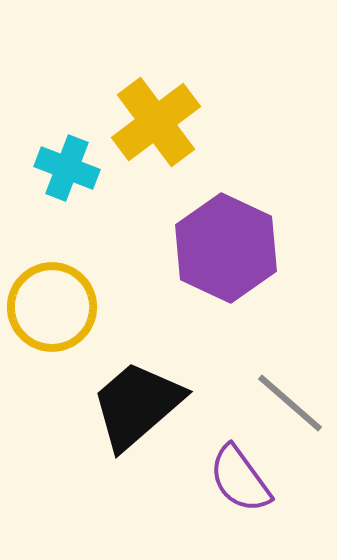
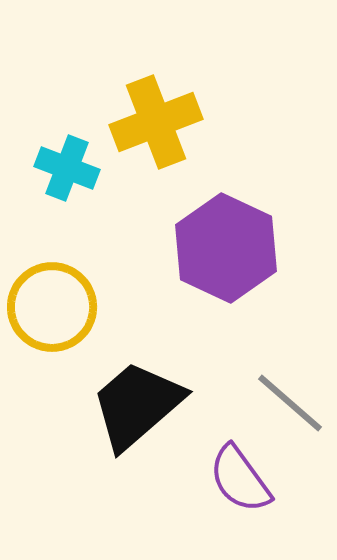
yellow cross: rotated 16 degrees clockwise
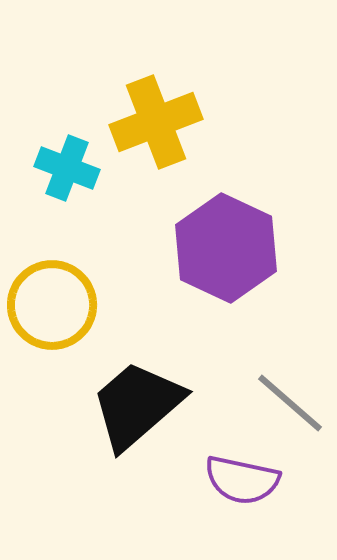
yellow circle: moved 2 px up
purple semicircle: moved 2 px right, 1 px down; rotated 42 degrees counterclockwise
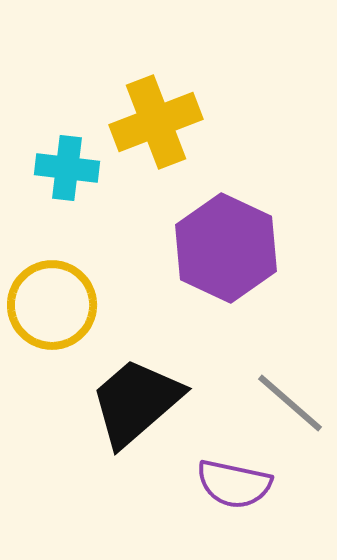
cyan cross: rotated 14 degrees counterclockwise
black trapezoid: moved 1 px left, 3 px up
purple semicircle: moved 8 px left, 4 px down
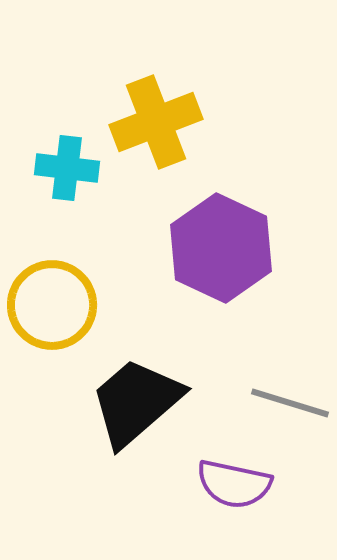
purple hexagon: moved 5 px left
gray line: rotated 24 degrees counterclockwise
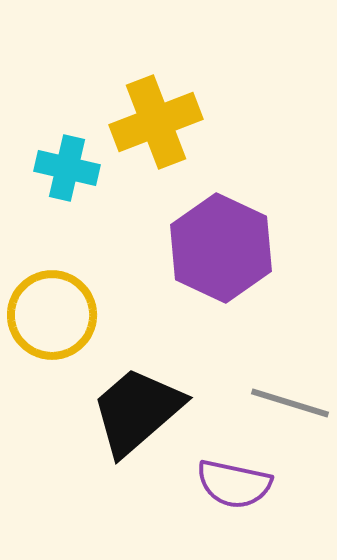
cyan cross: rotated 6 degrees clockwise
yellow circle: moved 10 px down
black trapezoid: moved 1 px right, 9 px down
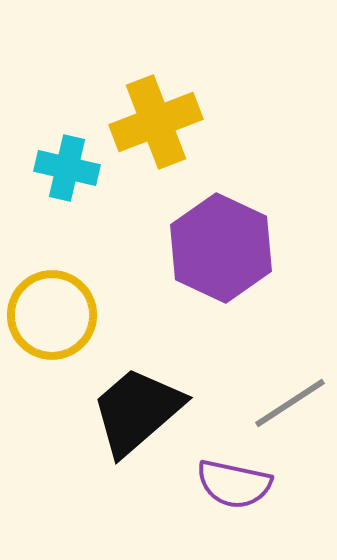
gray line: rotated 50 degrees counterclockwise
